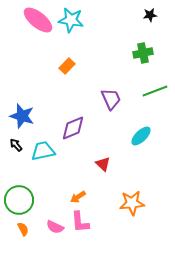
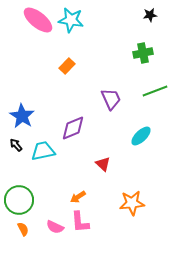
blue star: rotated 15 degrees clockwise
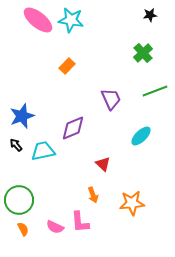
green cross: rotated 30 degrees counterclockwise
blue star: rotated 20 degrees clockwise
orange arrow: moved 15 px right, 2 px up; rotated 77 degrees counterclockwise
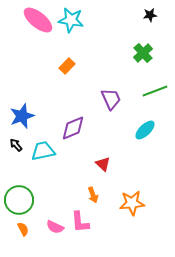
cyan ellipse: moved 4 px right, 6 px up
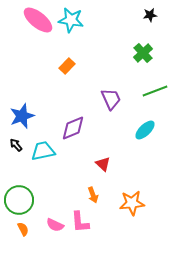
pink semicircle: moved 2 px up
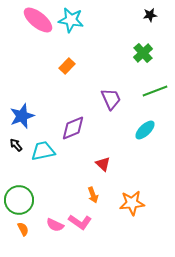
pink L-shape: rotated 50 degrees counterclockwise
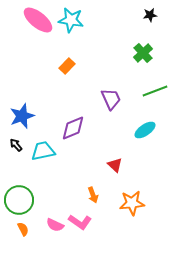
cyan ellipse: rotated 10 degrees clockwise
red triangle: moved 12 px right, 1 px down
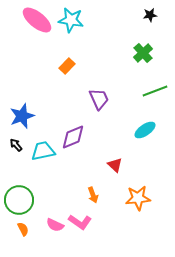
pink ellipse: moved 1 px left
purple trapezoid: moved 12 px left
purple diamond: moved 9 px down
orange star: moved 6 px right, 5 px up
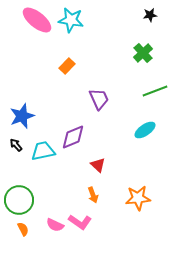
red triangle: moved 17 px left
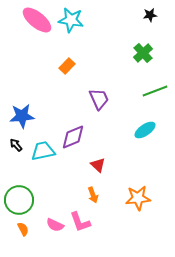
blue star: rotated 15 degrees clockwise
pink L-shape: rotated 35 degrees clockwise
